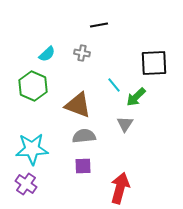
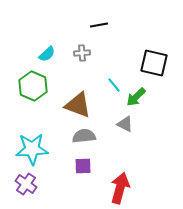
gray cross: rotated 14 degrees counterclockwise
black square: rotated 16 degrees clockwise
gray triangle: rotated 36 degrees counterclockwise
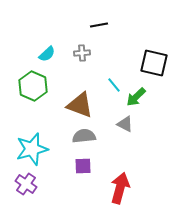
brown triangle: moved 2 px right
cyan star: rotated 12 degrees counterclockwise
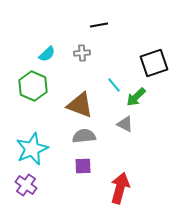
black square: rotated 32 degrees counterclockwise
cyan star: rotated 8 degrees counterclockwise
purple cross: moved 1 px down
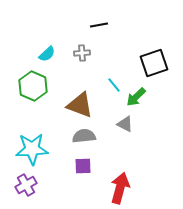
cyan star: rotated 20 degrees clockwise
purple cross: rotated 25 degrees clockwise
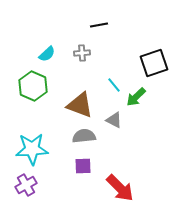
gray triangle: moved 11 px left, 4 px up
red arrow: rotated 120 degrees clockwise
